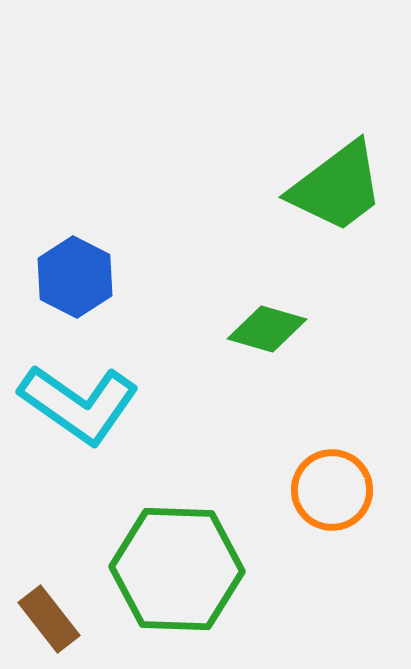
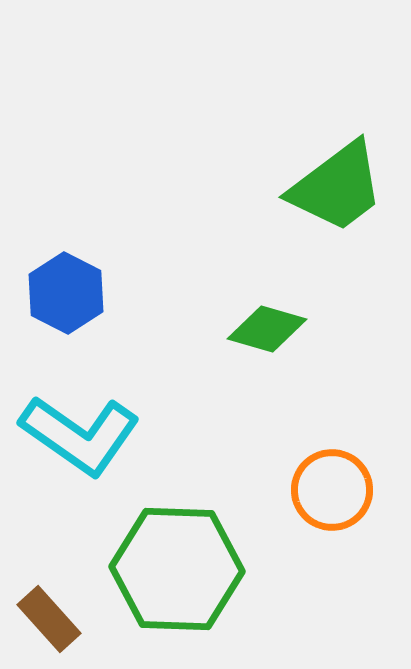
blue hexagon: moved 9 px left, 16 px down
cyan L-shape: moved 1 px right, 31 px down
brown rectangle: rotated 4 degrees counterclockwise
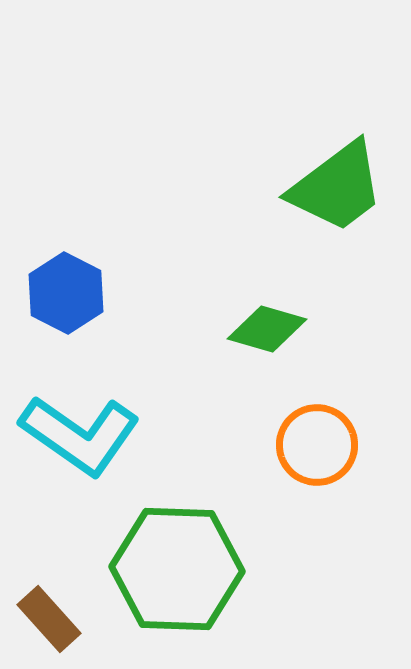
orange circle: moved 15 px left, 45 px up
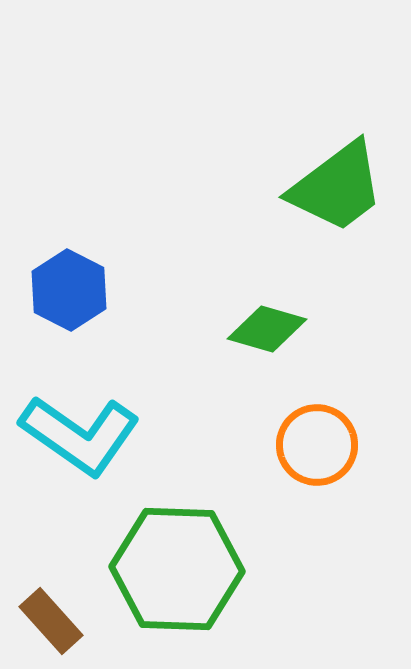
blue hexagon: moved 3 px right, 3 px up
brown rectangle: moved 2 px right, 2 px down
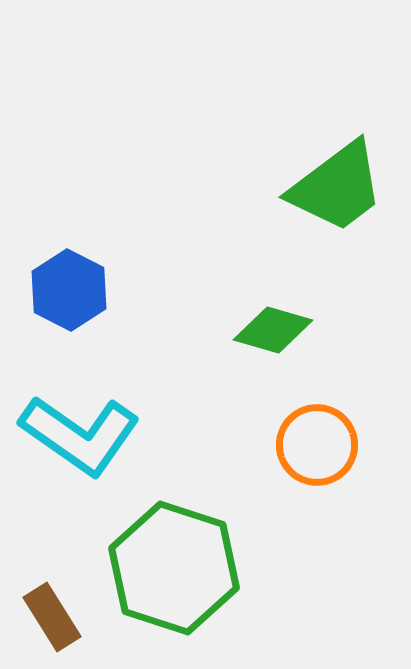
green diamond: moved 6 px right, 1 px down
green hexagon: moved 3 px left, 1 px up; rotated 16 degrees clockwise
brown rectangle: moved 1 px right, 4 px up; rotated 10 degrees clockwise
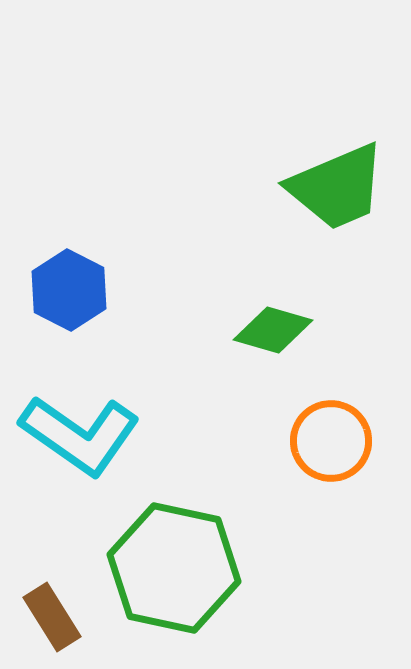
green trapezoid: rotated 14 degrees clockwise
orange circle: moved 14 px right, 4 px up
green hexagon: rotated 6 degrees counterclockwise
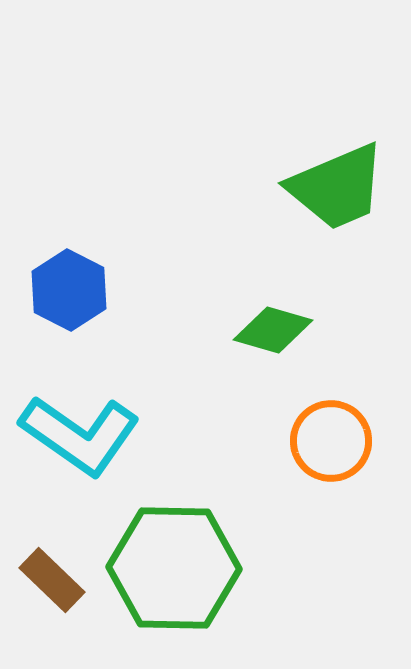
green hexagon: rotated 11 degrees counterclockwise
brown rectangle: moved 37 px up; rotated 14 degrees counterclockwise
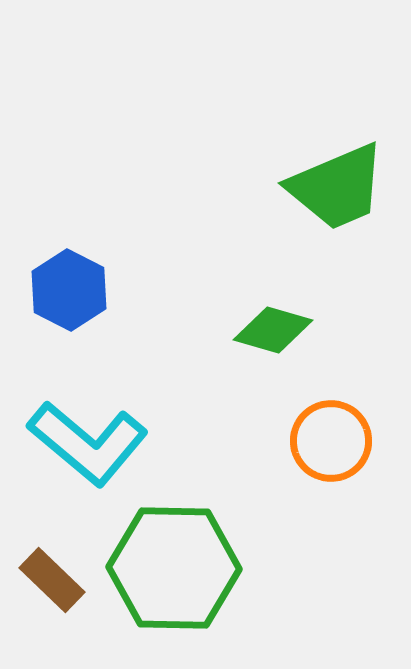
cyan L-shape: moved 8 px right, 8 px down; rotated 5 degrees clockwise
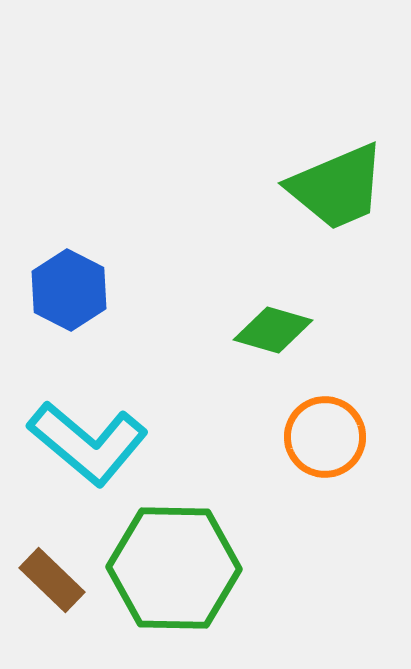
orange circle: moved 6 px left, 4 px up
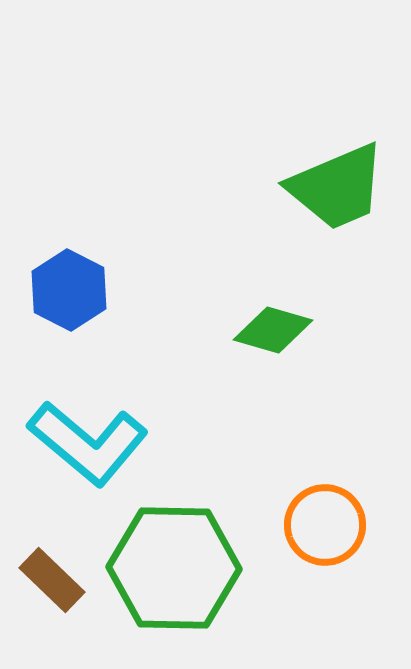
orange circle: moved 88 px down
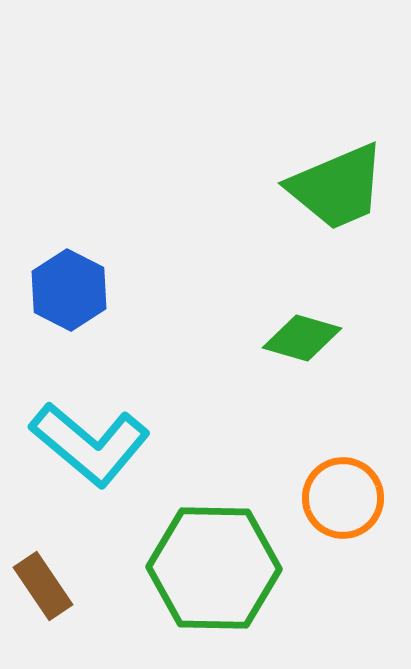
green diamond: moved 29 px right, 8 px down
cyan L-shape: moved 2 px right, 1 px down
orange circle: moved 18 px right, 27 px up
green hexagon: moved 40 px right
brown rectangle: moved 9 px left, 6 px down; rotated 12 degrees clockwise
